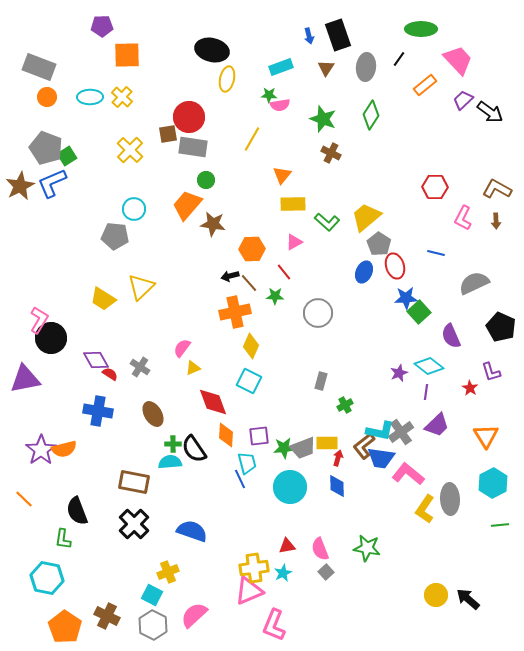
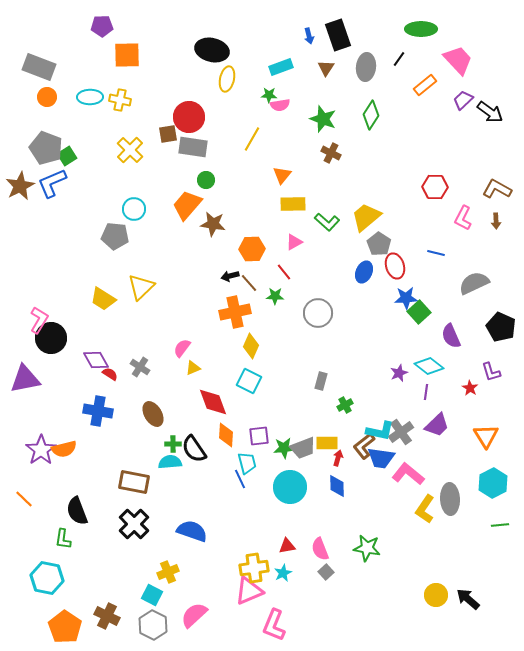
yellow cross at (122, 97): moved 2 px left, 3 px down; rotated 30 degrees counterclockwise
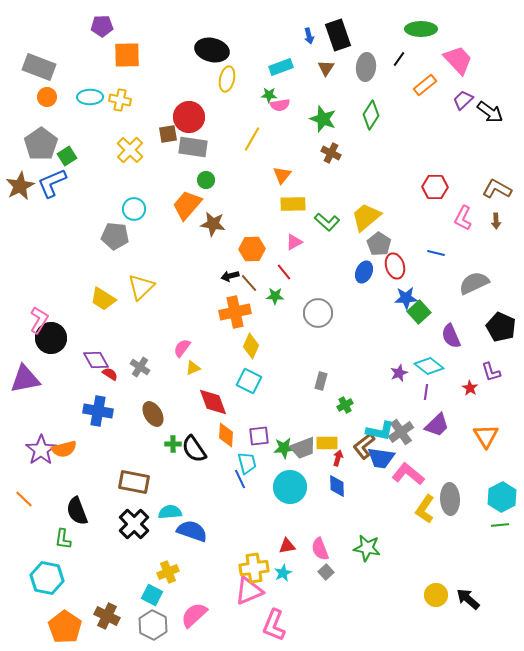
gray pentagon at (46, 148): moved 5 px left, 4 px up; rotated 16 degrees clockwise
cyan semicircle at (170, 462): moved 50 px down
cyan hexagon at (493, 483): moved 9 px right, 14 px down
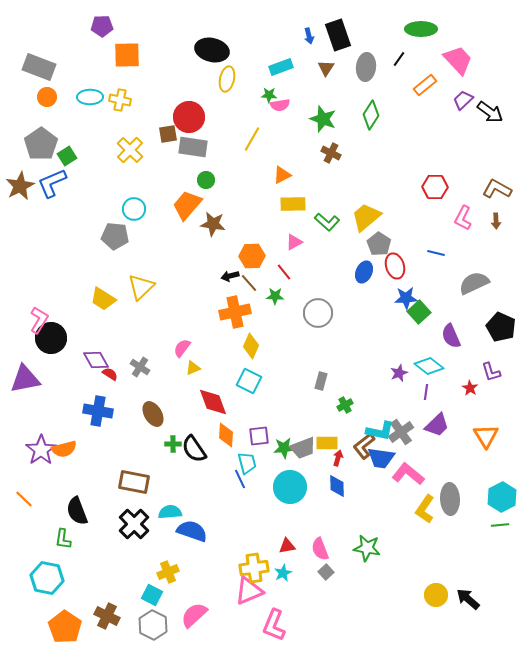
orange triangle at (282, 175): rotated 24 degrees clockwise
orange hexagon at (252, 249): moved 7 px down
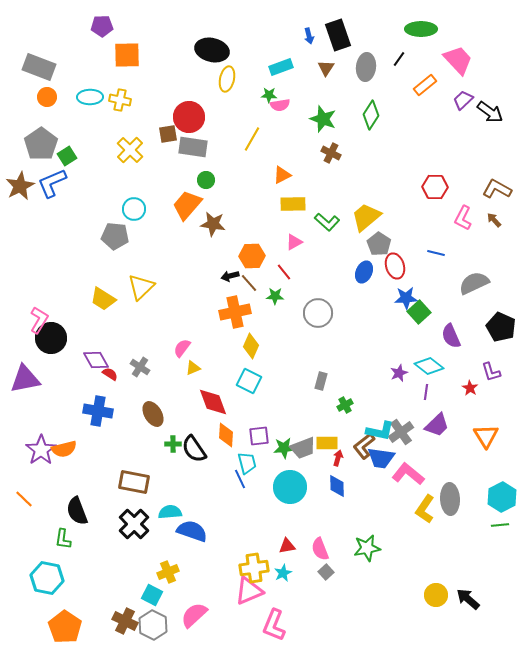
brown arrow at (496, 221): moved 2 px left, 1 px up; rotated 140 degrees clockwise
green star at (367, 548): rotated 20 degrees counterclockwise
brown cross at (107, 616): moved 18 px right, 5 px down
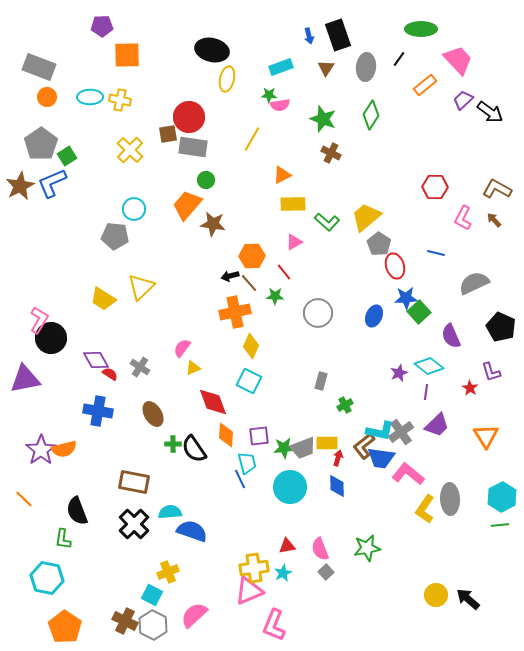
blue ellipse at (364, 272): moved 10 px right, 44 px down
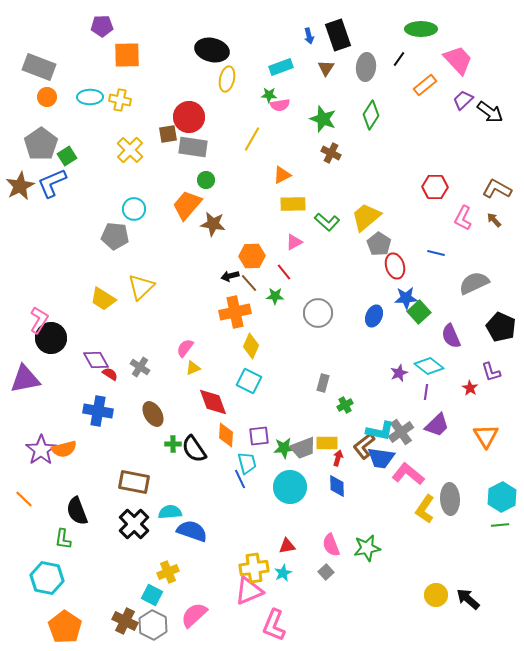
pink semicircle at (182, 348): moved 3 px right
gray rectangle at (321, 381): moved 2 px right, 2 px down
pink semicircle at (320, 549): moved 11 px right, 4 px up
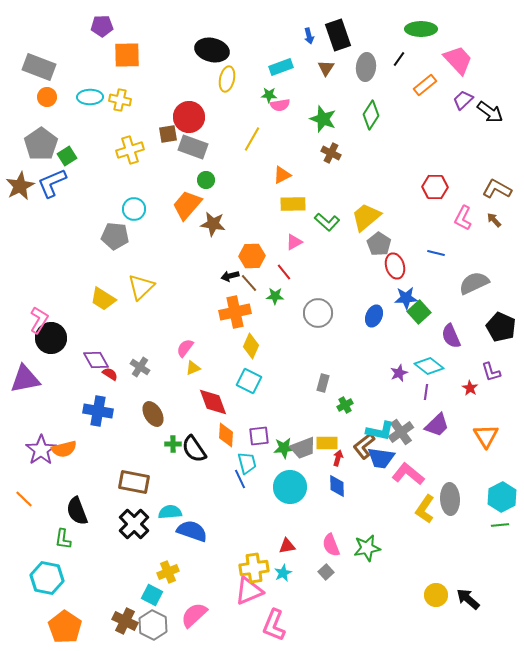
gray rectangle at (193, 147): rotated 12 degrees clockwise
yellow cross at (130, 150): rotated 28 degrees clockwise
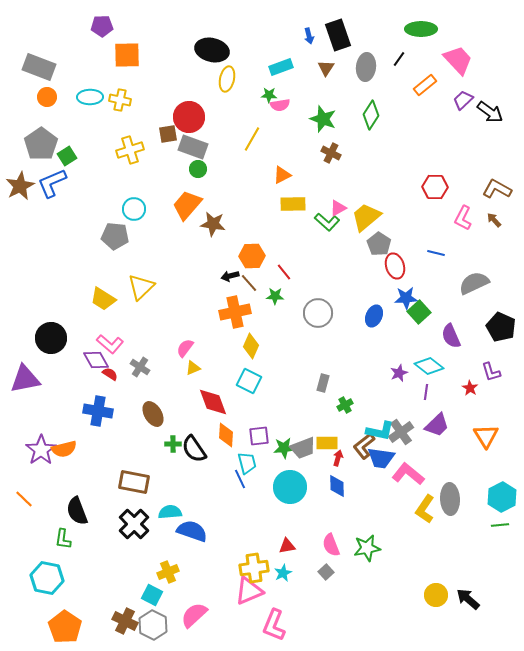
green circle at (206, 180): moved 8 px left, 11 px up
pink triangle at (294, 242): moved 44 px right, 34 px up
pink L-shape at (39, 320): moved 71 px right, 24 px down; rotated 100 degrees clockwise
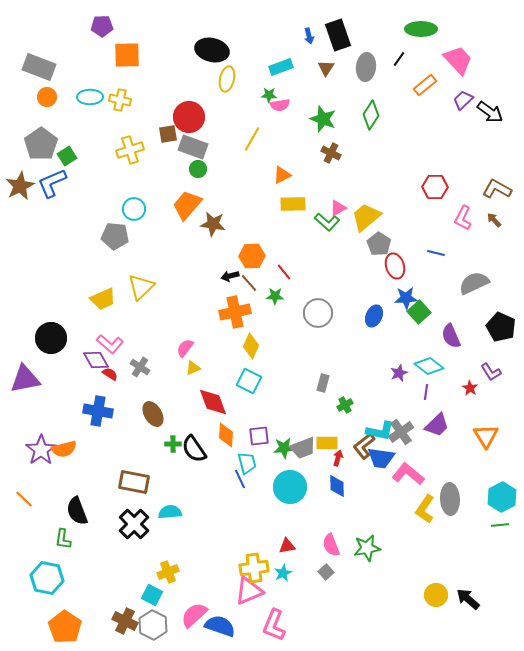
yellow trapezoid at (103, 299): rotated 56 degrees counterclockwise
purple L-shape at (491, 372): rotated 15 degrees counterclockwise
blue semicircle at (192, 531): moved 28 px right, 95 px down
